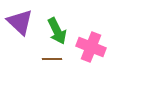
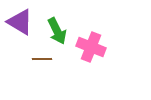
purple triangle: rotated 12 degrees counterclockwise
brown line: moved 10 px left
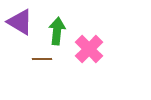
green arrow: rotated 148 degrees counterclockwise
pink cross: moved 2 px left, 2 px down; rotated 24 degrees clockwise
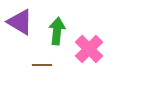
brown line: moved 6 px down
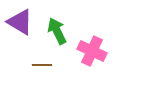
green arrow: rotated 32 degrees counterclockwise
pink cross: moved 3 px right, 2 px down; rotated 20 degrees counterclockwise
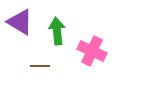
green arrow: rotated 20 degrees clockwise
brown line: moved 2 px left, 1 px down
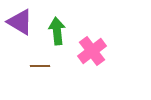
pink cross: rotated 28 degrees clockwise
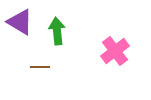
pink cross: moved 23 px right
brown line: moved 1 px down
